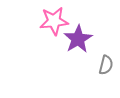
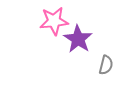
purple star: rotated 8 degrees counterclockwise
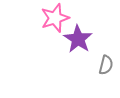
pink star: moved 1 px right, 3 px up; rotated 12 degrees counterclockwise
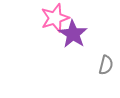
purple star: moved 5 px left, 5 px up
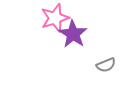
gray semicircle: rotated 54 degrees clockwise
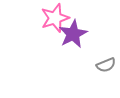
purple star: rotated 12 degrees clockwise
